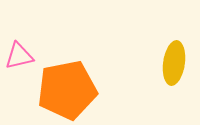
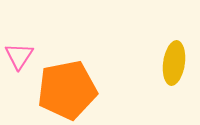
pink triangle: rotated 44 degrees counterclockwise
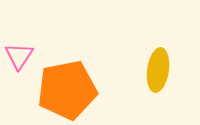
yellow ellipse: moved 16 px left, 7 px down
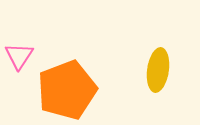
orange pentagon: rotated 10 degrees counterclockwise
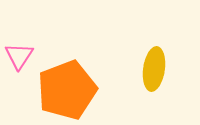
yellow ellipse: moved 4 px left, 1 px up
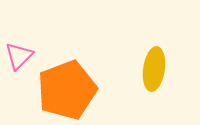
pink triangle: rotated 12 degrees clockwise
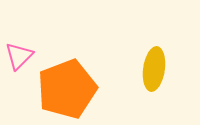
orange pentagon: moved 1 px up
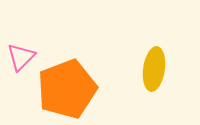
pink triangle: moved 2 px right, 1 px down
